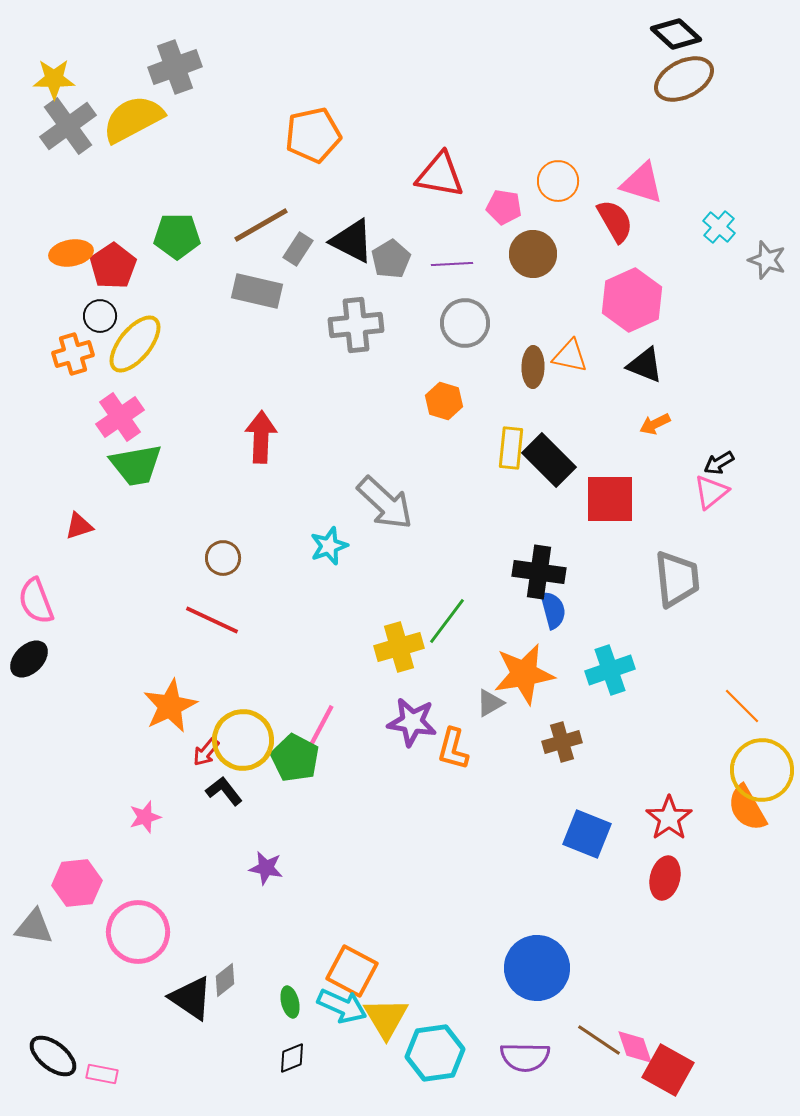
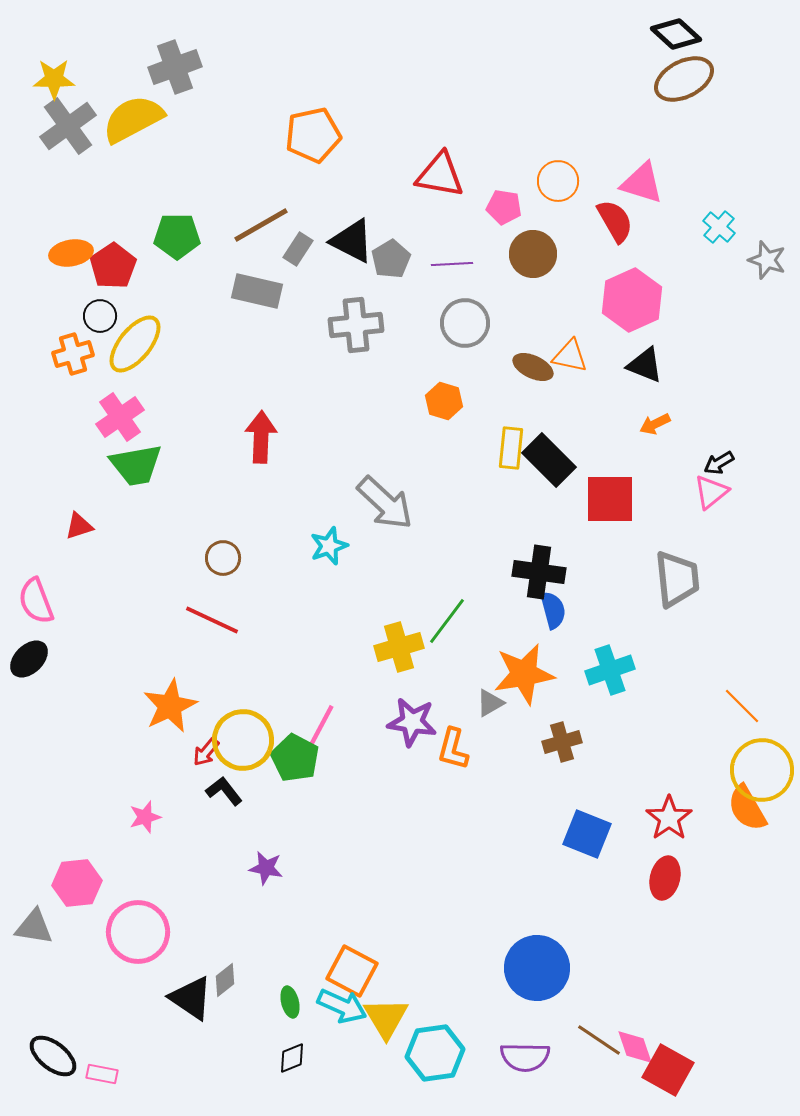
brown ellipse at (533, 367): rotated 66 degrees counterclockwise
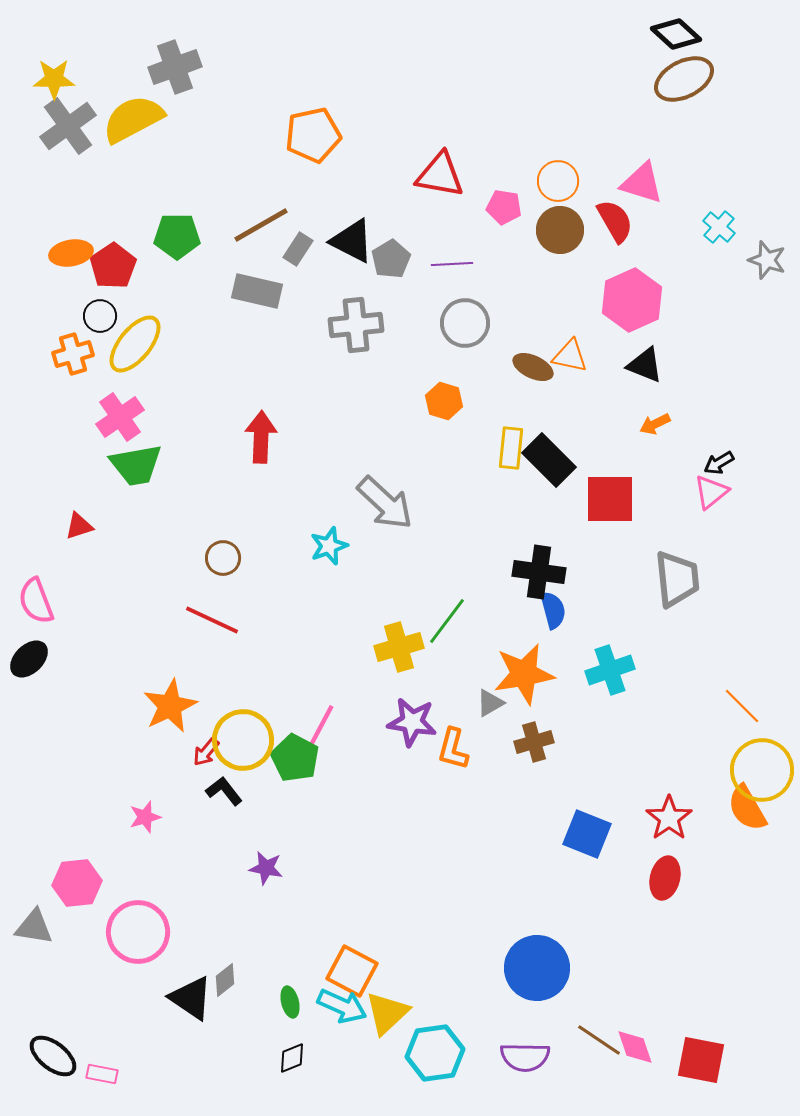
brown circle at (533, 254): moved 27 px right, 24 px up
brown cross at (562, 742): moved 28 px left
yellow triangle at (386, 1018): moved 1 px right, 5 px up; rotated 18 degrees clockwise
red square at (668, 1070): moved 33 px right, 10 px up; rotated 18 degrees counterclockwise
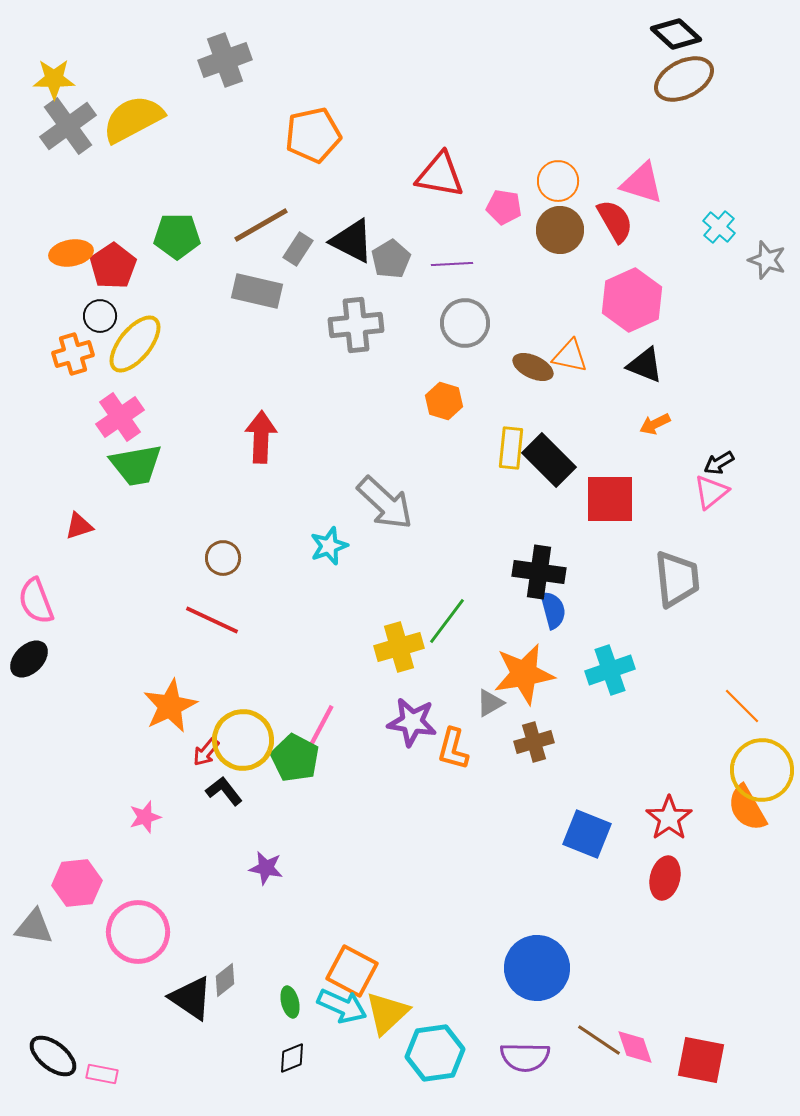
gray cross at (175, 67): moved 50 px right, 7 px up
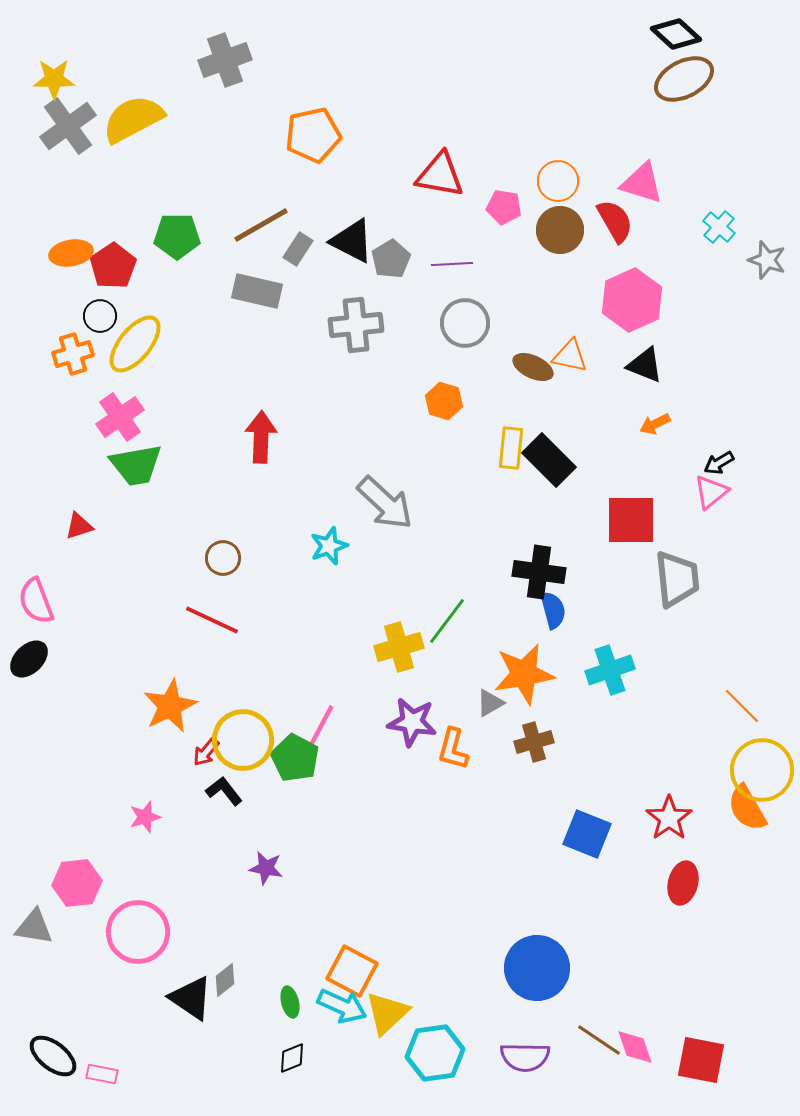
red square at (610, 499): moved 21 px right, 21 px down
red ellipse at (665, 878): moved 18 px right, 5 px down
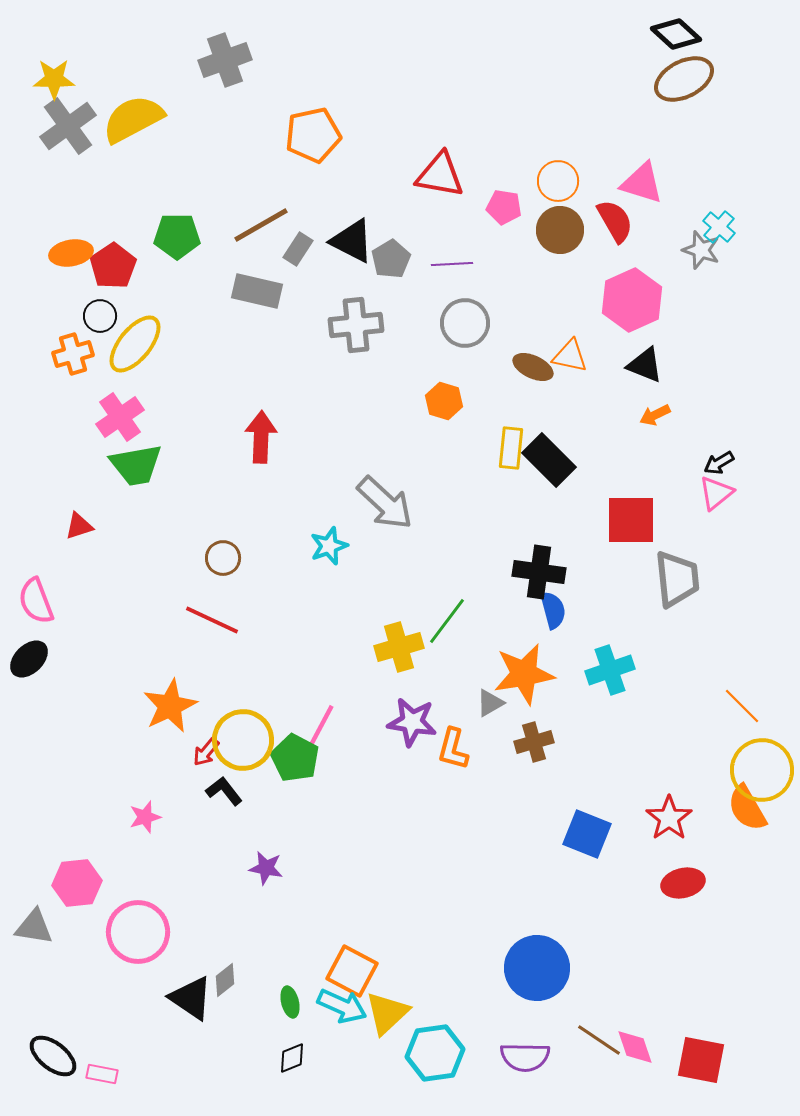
gray star at (767, 260): moved 66 px left, 10 px up
orange arrow at (655, 424): moved 9 px up
pink triangle at (711, 492): moved 5 px right, 1 px down
red ellipse at (683, 883): rotated 63 degrees clockwise
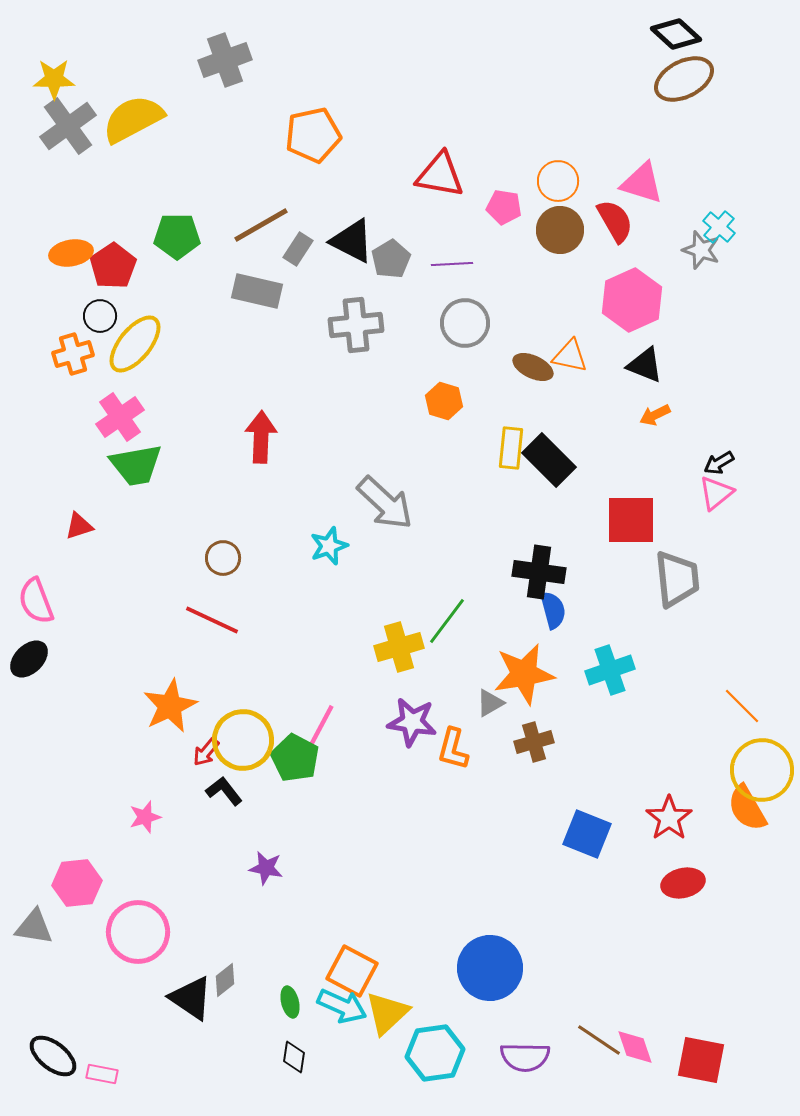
blue circle at (537, 968): moved 47 px left
black diamond at (292, 1058): moved 2 px right, 1 px up; rotated 60 degrees counterclockwise
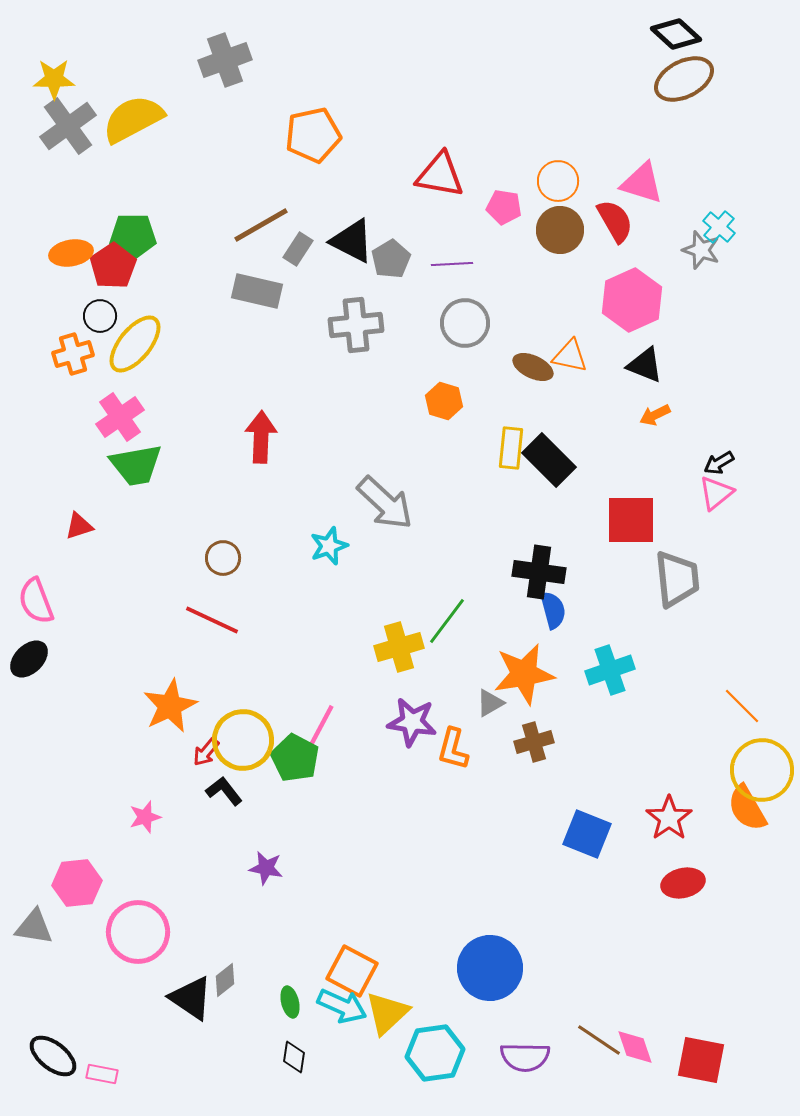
green pentagon at (177, 236): moved 44 px left
